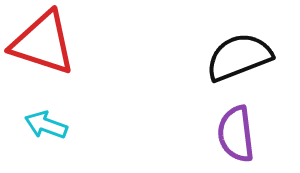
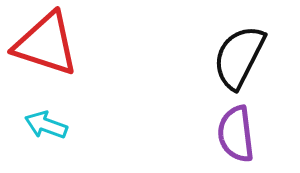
red triangle: moved 3 px right, 1 px down
black semicircle: rotated 42 degrees counterclockwise
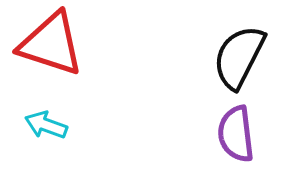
red triangle: moved 5 px right
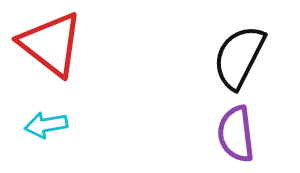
red triangle: rotated 20 degrees clockwise
cyan arrow: rotated 30 degrees counterclockwise
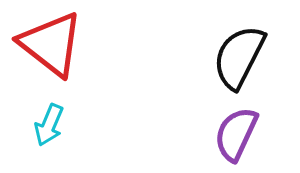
cyan arrow: moved 3 px right; rotated 57 degrees counterclockwise
purple semicircle: rotated 32 degrees clockwise
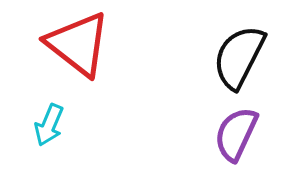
red triangle: moved 27 px right
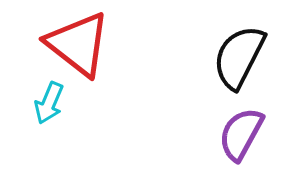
cyan arrow: moved 22 px up
purple semicircle: moved 5 px right; rotated 4 degrees clockwise
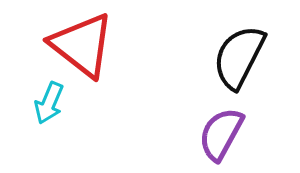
red triangle: moved 4 px right, 1 px down
purple semicircle: moved 20 px left
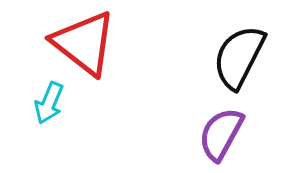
red triangle: moved 2 px right, 2 px up
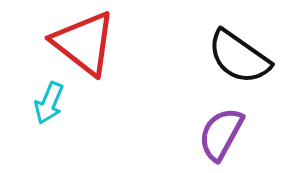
black semicircle: rotated 82 degrees counterclockwise
